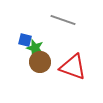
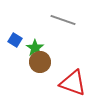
blue square: moved 10 px left; rotated 16 degrees clockwise
green star: rotated 18 degrees clockwise
red triangle: moved 16 px down
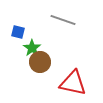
blue square: moved 3 px right, 8 px up; rotated 16 degrees counterclockwise
green star: moved 3 px left
red triangle: rotated 8 degrees counterclockwise
